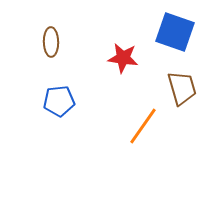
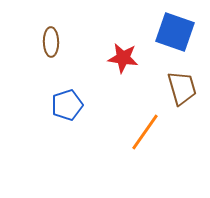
blue pentagon: moved 8 px right, 4 px down; rotated 12 degrees counterclockwise
orange line: moved 2 px right, 6 px down
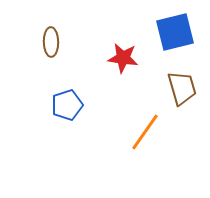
blue square: rotated 33 degrees counterclockwise
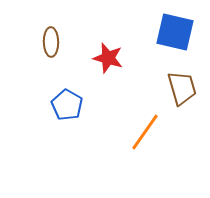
blue square: rotated 27 degrees clockwise
red star: moved 15 px left; rotated 8 degrees clockwise
blue pentagon: rotated 24 degrees counterclockwise
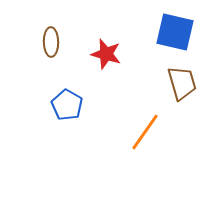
red star: moved 2 px left, 4 px up
brown trapezoid: moved 5 px up
